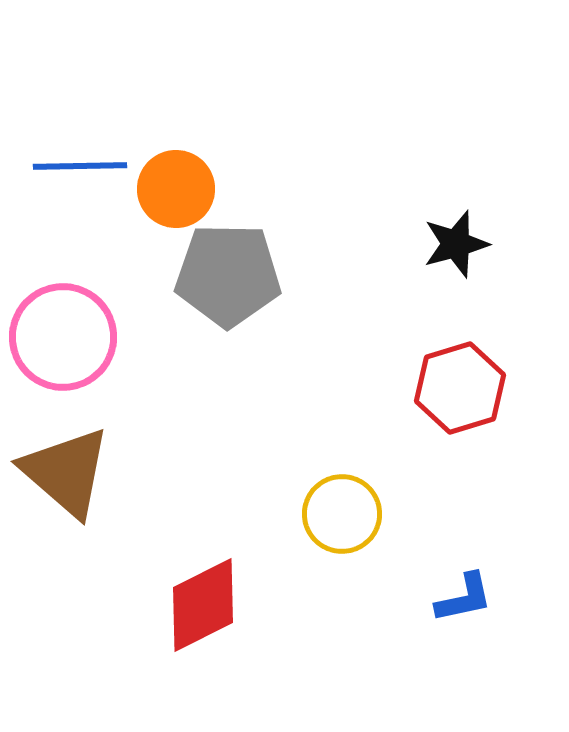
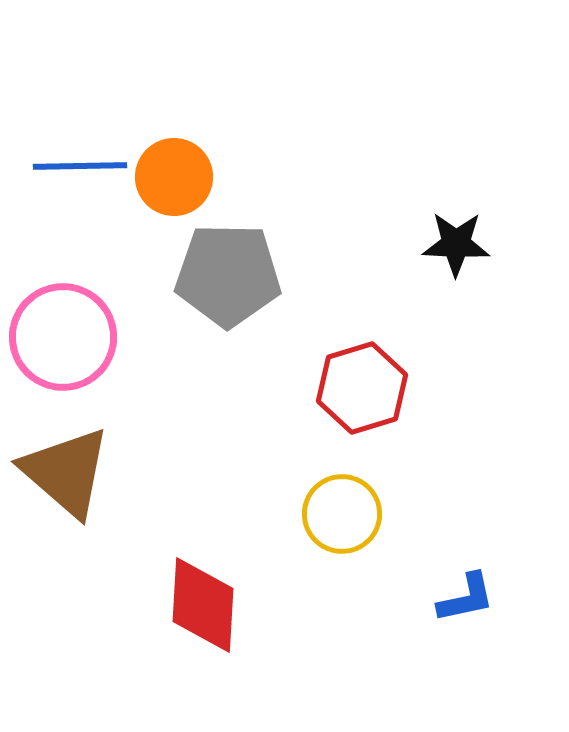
orange circle: moved 2 px left, 12 px up
black star: rotated 18 degrees clockwise
red hexagon: moved 98 px left
blue L-shape: moved 2 px right
red diamond: rotated 60 degrees counterclockwise
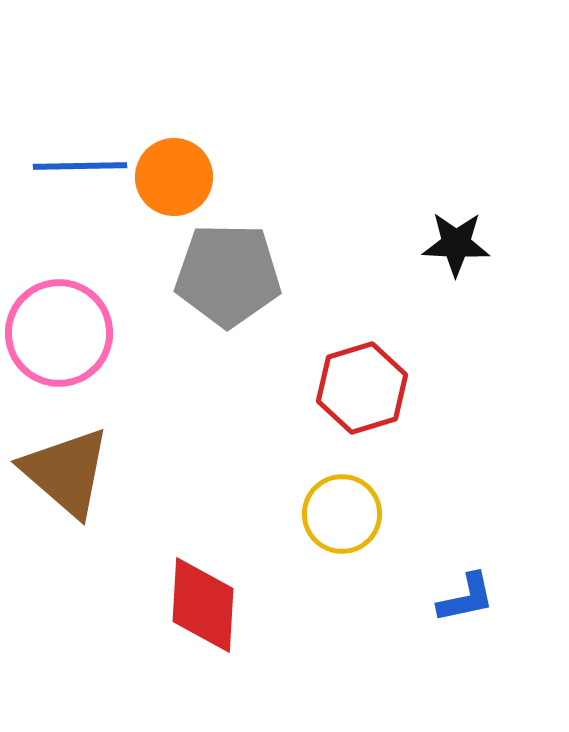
pink circle: moved 4 px left, 4 px up
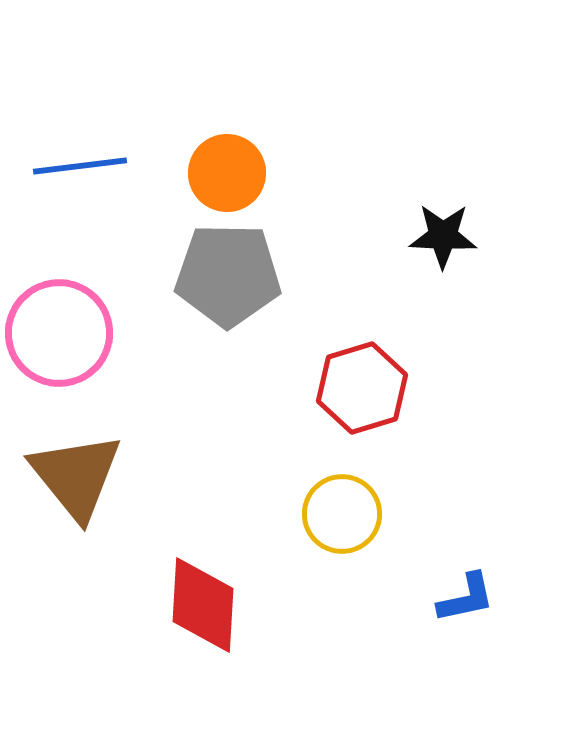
blue line: rotated 6 degrees counterclockwise
orange circle: moved 53 px right, 4 px up
black star: moved 13 px left, 8 px up
brown triangle: moved 10 px right, 4 px down; rotated 10 degrees clockwise
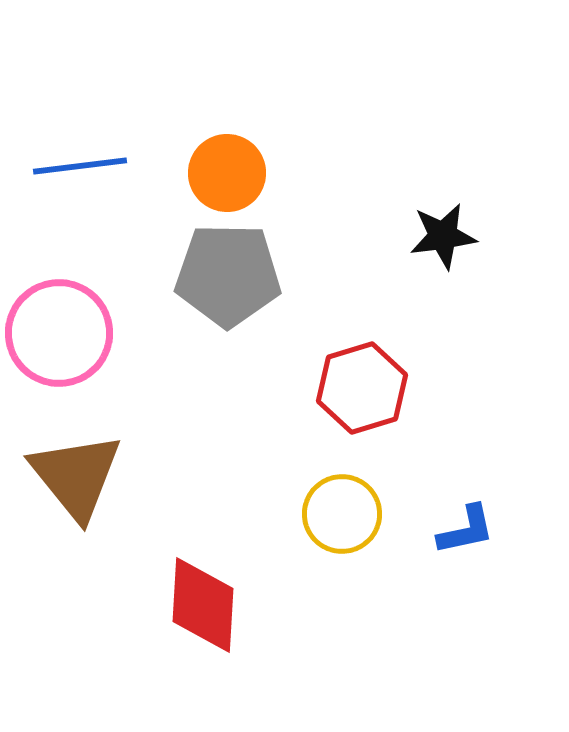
black star: rotated 10 degrees counterclockwise
blue L-shape: moved 68 px up
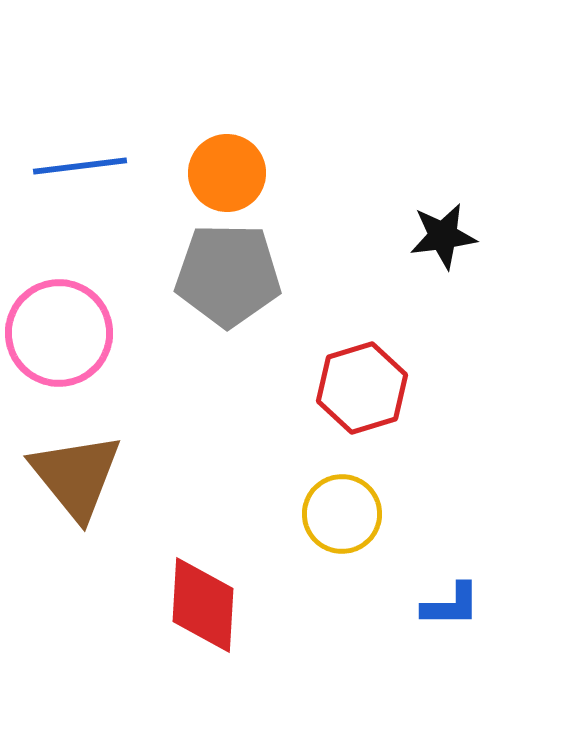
blue L-shape: moved 15 px left, 75 px down; rotated 12 degrees clockwise
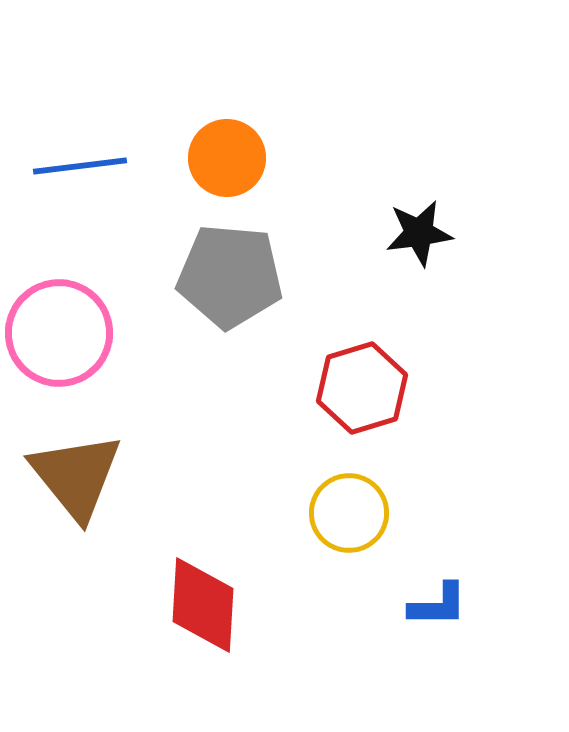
orange circle: moved 15 px up
black star: moved 24 px left, 3 px up
gray pentagon: moved 2 px right, 1 px down; rotated 4 degrees clockwise
yellow circle: moved 7 px right, 1 px up
blue L-shape: moved 13 px left
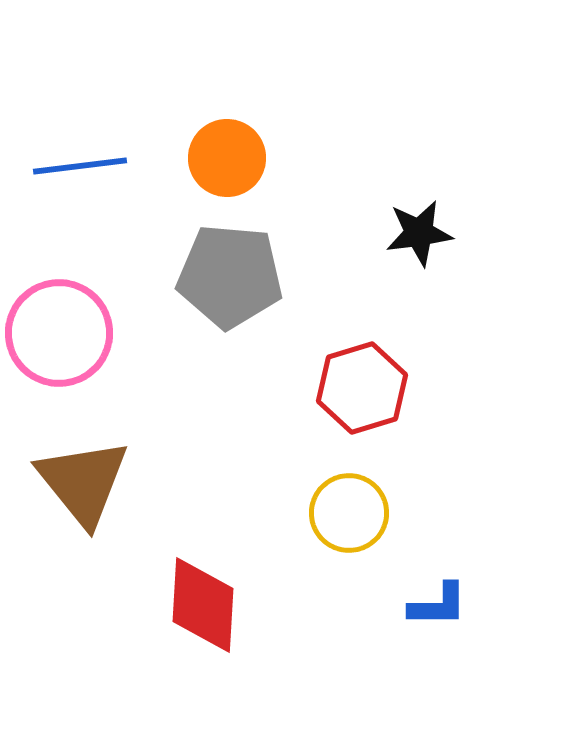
brown triangle: moved 7 px right, 6 px down
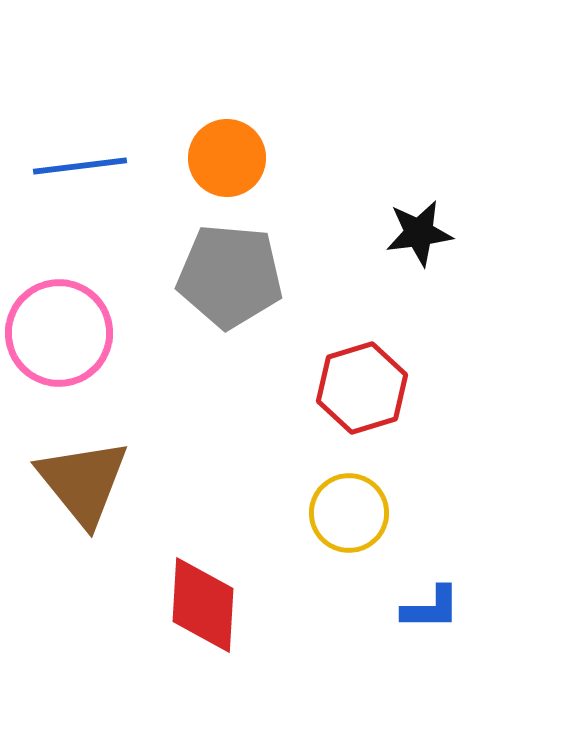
blue L-shape: moved 7 px left, 3 px down
